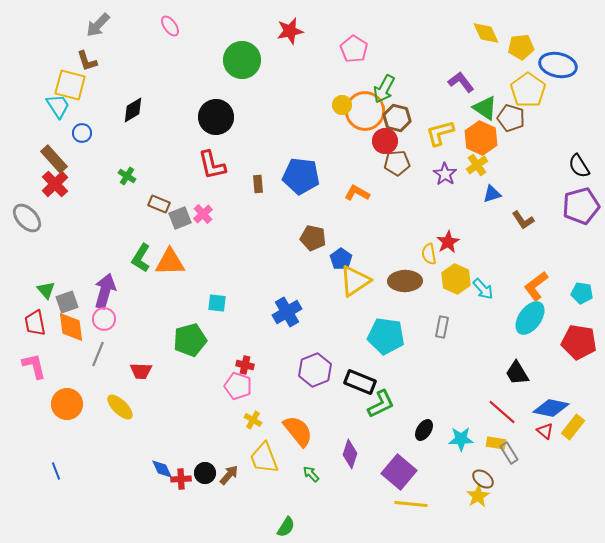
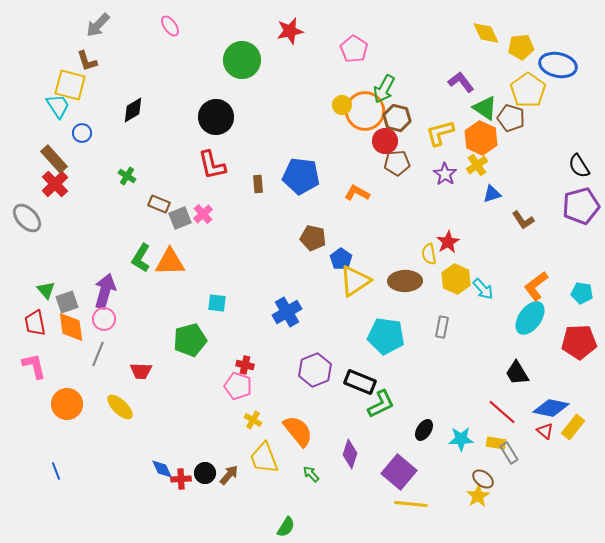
red pentagon at (579, 342): rotated 12 degrees counterclockwise
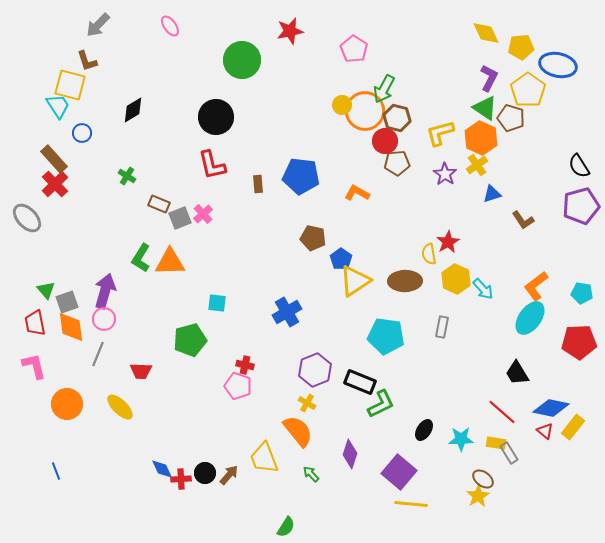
purple L-shape at (461, 82): moved 28 px right, 4 px up; rotated 64 degrees clockwise
yellow cross at (253, 420): moved 54 px right, 17 px up
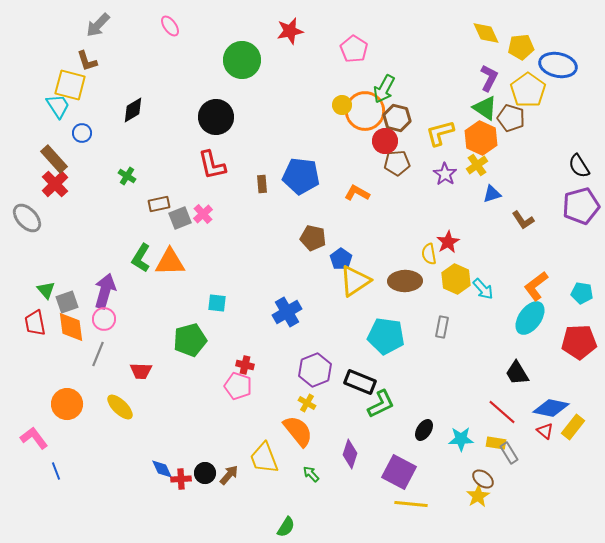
brown rectangle at (258, 184): moved 4 px right
brown rectangle at (159, 204): rotated 35 degrees counterclockwise
pink L-shape at (34, 366): moved 72 px down; rotated 24 degrees counterclockwise
purple square at (399, 472): rotated 12 degrees counterclockwise
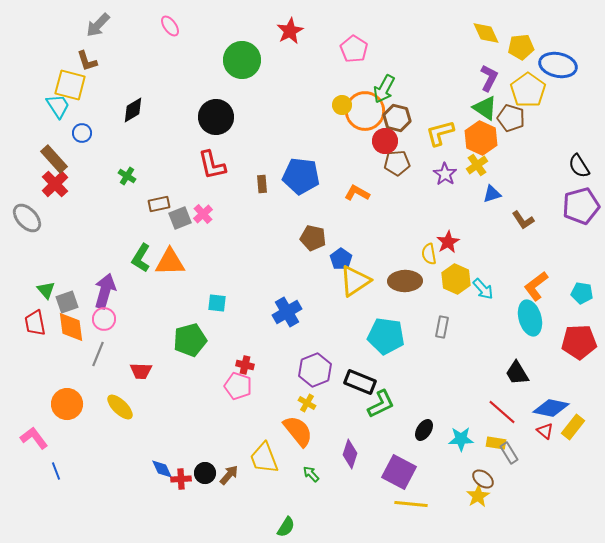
red star at (290, 31): rotated 16 degrees counterclockwise
cyan ellipse at (530, 318): rotated 52 degrees counterclockwise
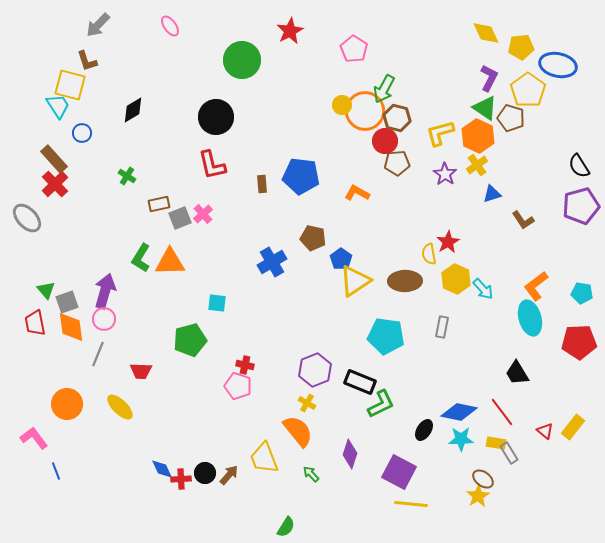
orange hexagon at (481, 138): moved 3 px left, 2 px up
blue cross at (287, 312): moved 15 px left, 50 px up
blue diamond at (551, 408): moved 92 px left, 4 px down
red line at (502, 412): rotated 12 degrees clockwise
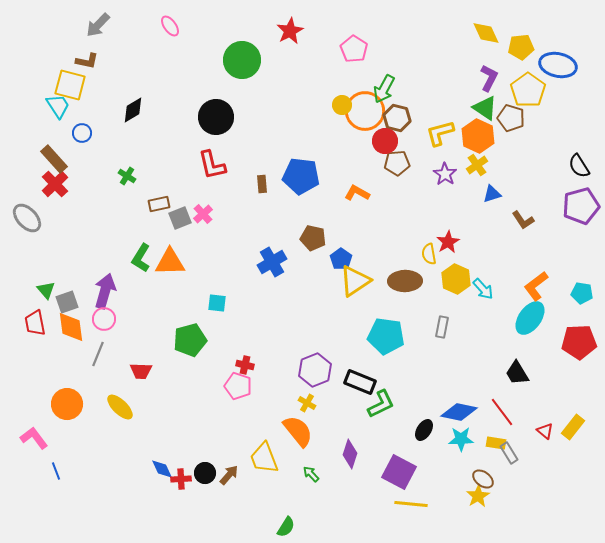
brown L-shape at (87, 61): rotated 60 degrees counterclockwise
cyan ellipse at (530, 318): rotated 52 degrees clockwise
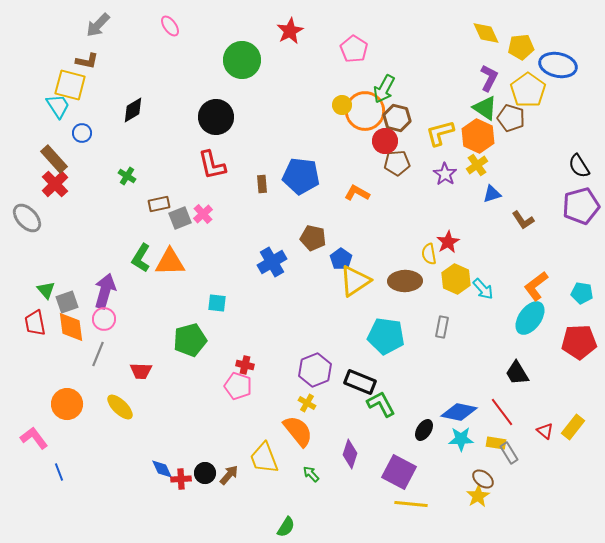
green L-shape at (381, 404): rotated 92 degrees counterclockwise
blue line at (56, 471): moved 3 px right, 1 px down
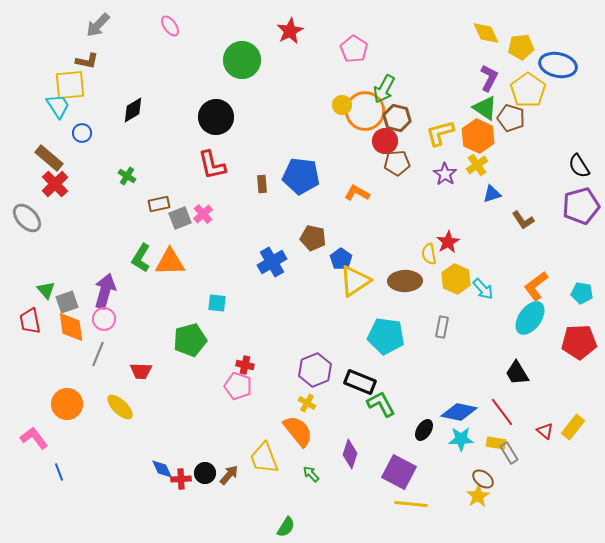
yellow square at (70, 85): rotated 20 degrees counterclockwise
brown rectangle at (54, 159): moved 5 px left, 1 px up; rotated 8 degrees counterclockwise
red trapezoid at (35, 323): moved 5 px left, 2 px up
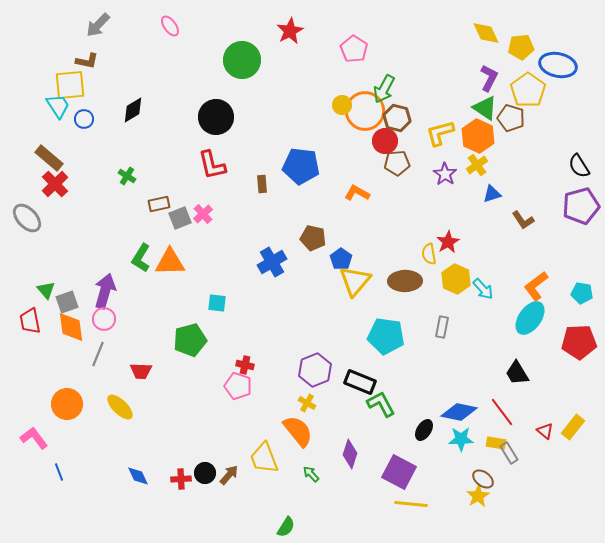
blue circle at (82, 133): moved 2 px right, 14 px up
blue pentagon at (301, 176): moved 10 px up
yellow triangle at (355, 281): rotated 16 degrees counterclockwise
blue diamond at (162, 469): moved 24 px left, 7 px down
